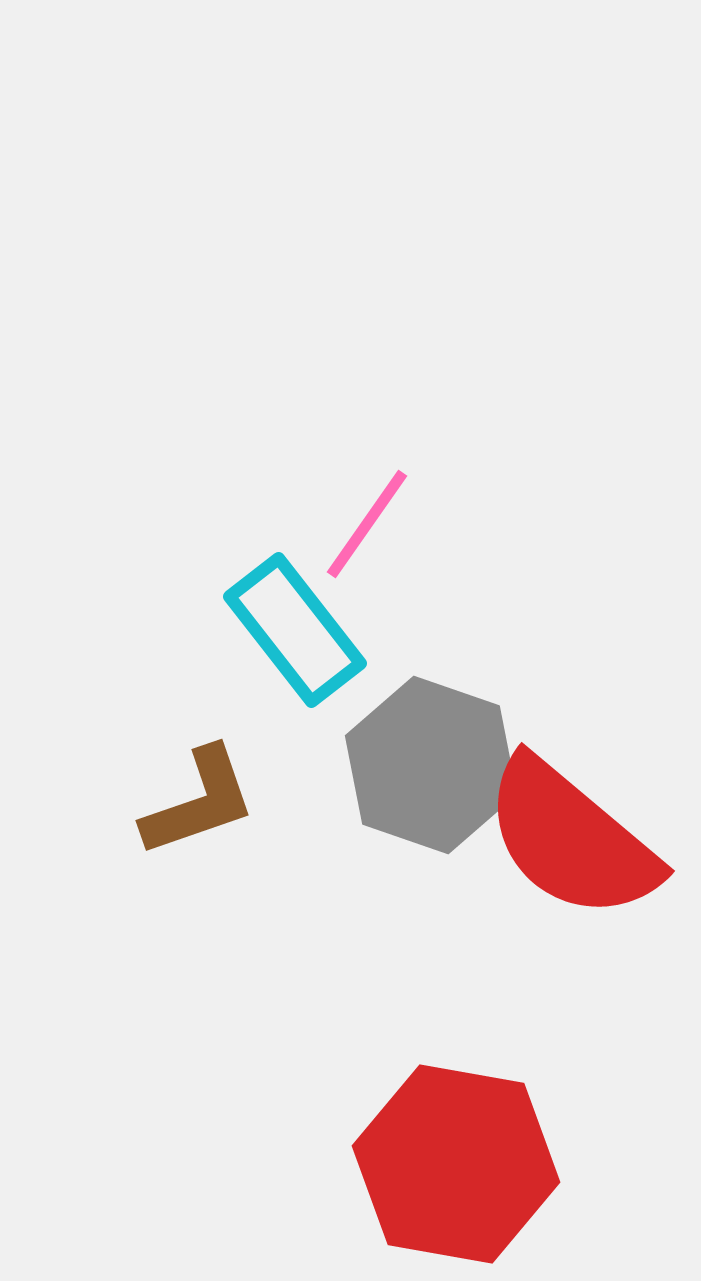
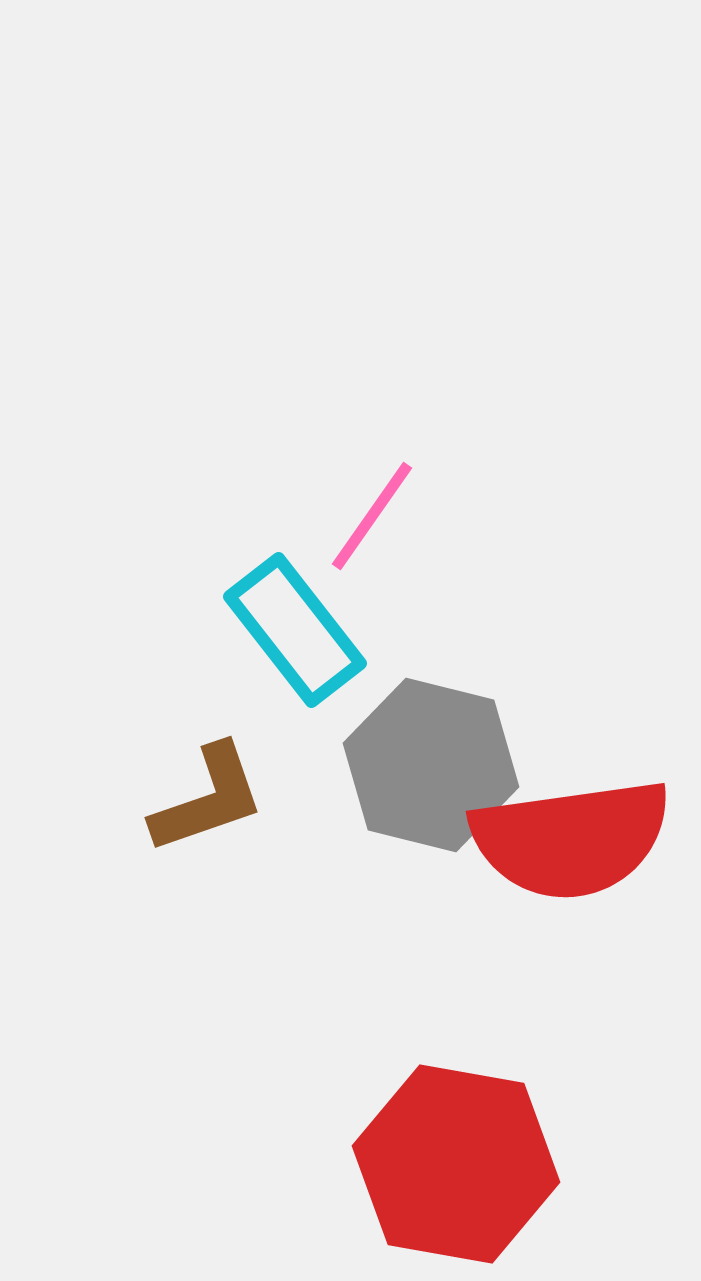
pink line: moved 5 px right, 8 px up
gray hexagon: rotated 5 degrees counterclockwise
brown L-shape: moved 9 px right, 3 px up
red semicircle: rotated 48 degrees counterclockwise
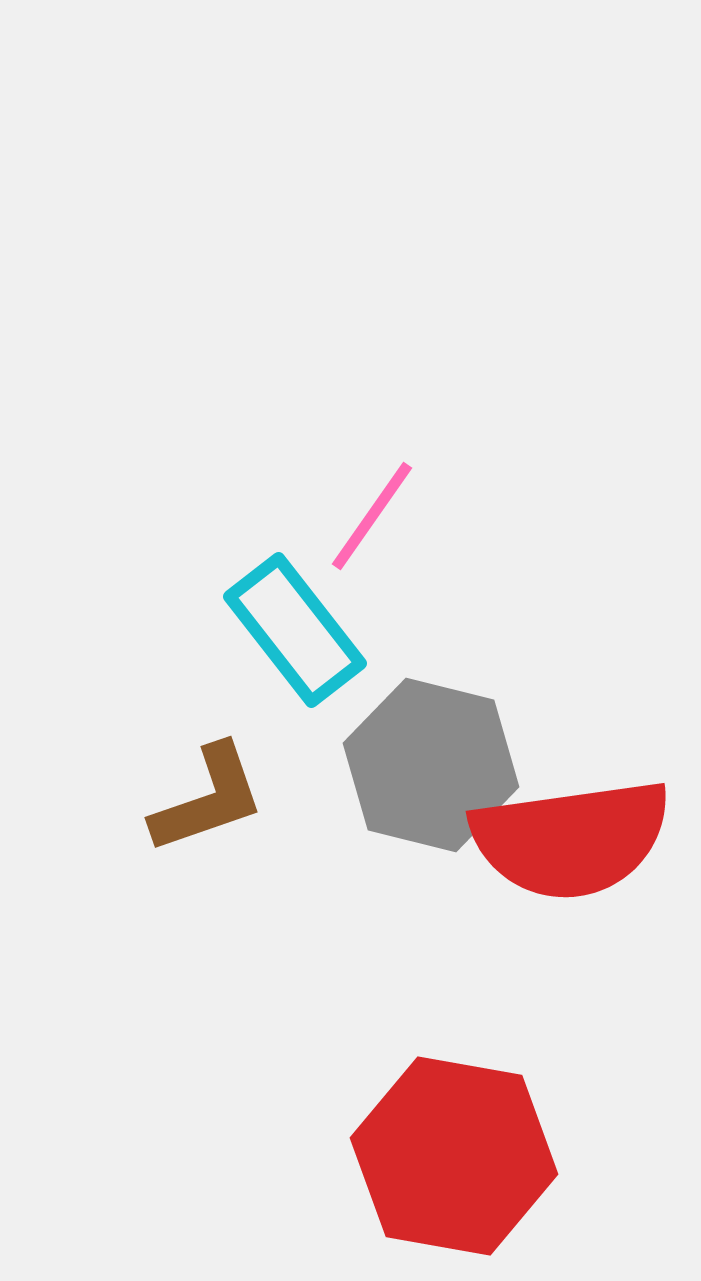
red hexagon: moved 2 px left, 8 px up
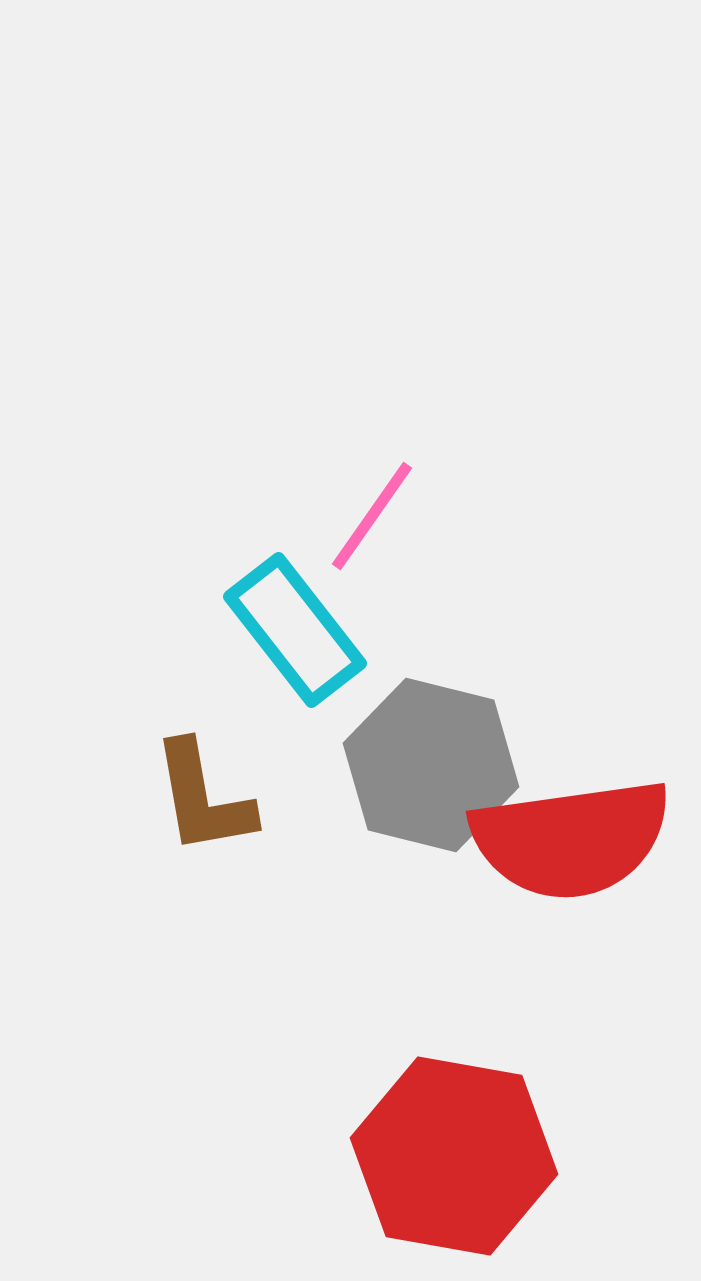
brown L-shape: moved 5 px left, 1 px up; rotated 99 degrees clockwise
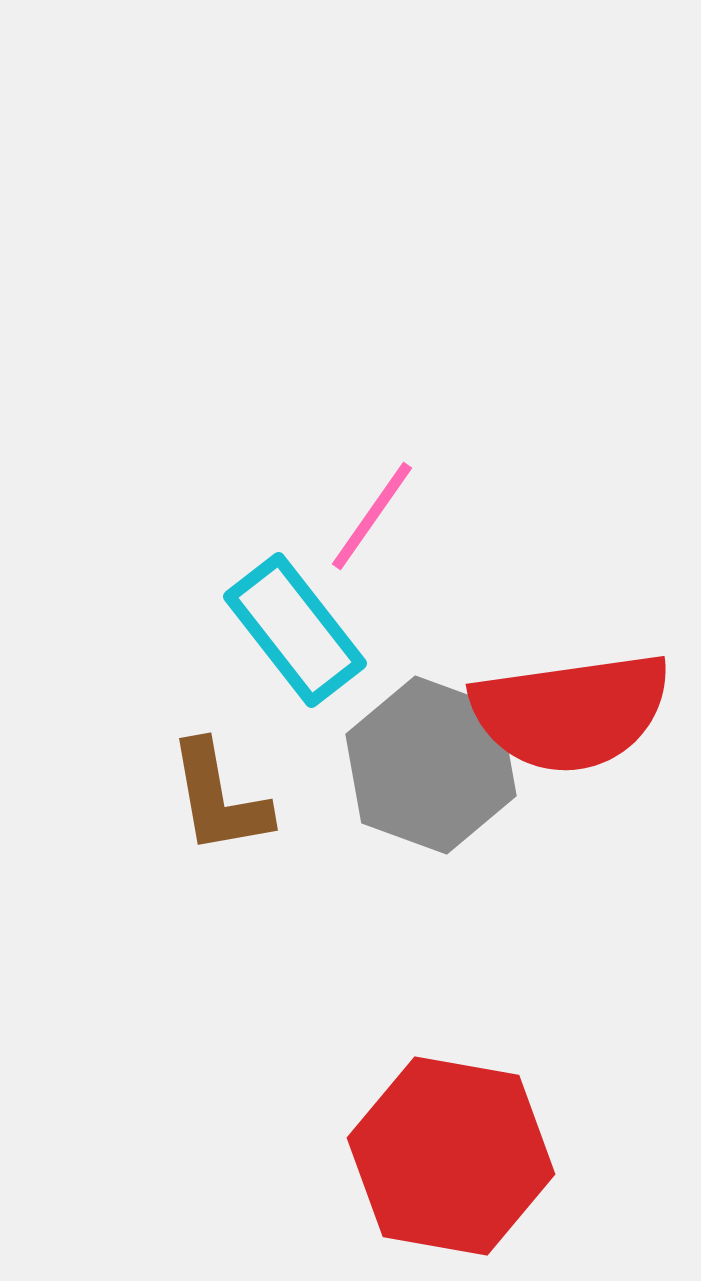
gray hexagon: rotated 6 degrees clockwise
brown L-shape: moved 16 px right
red semicircle: moved 127 px up
red hexagon: moved 3 px left
